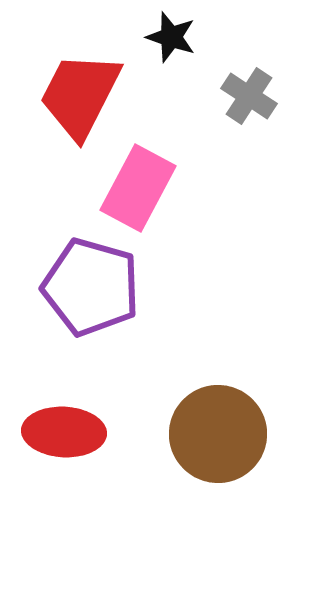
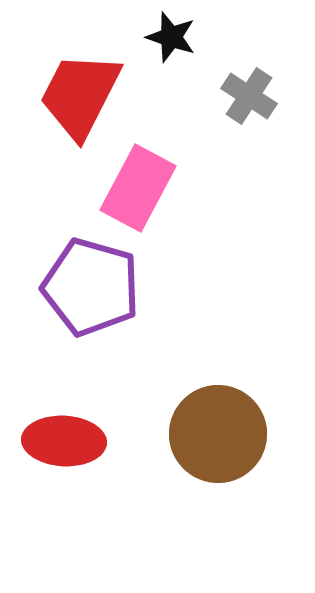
red ellipse: moved 9 px down
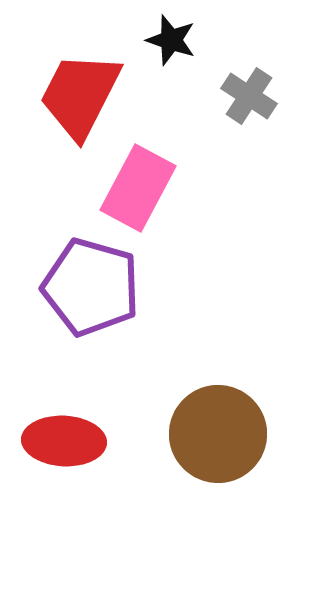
black star: moved 3 px down
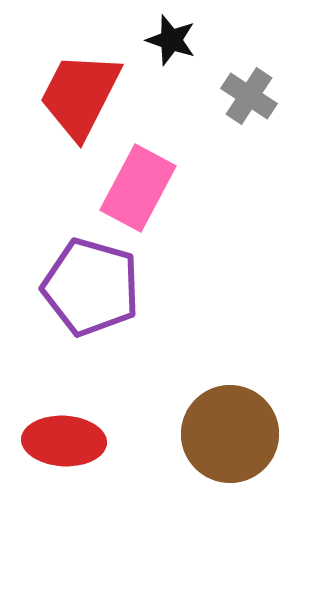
brown circle: moved 12 px right
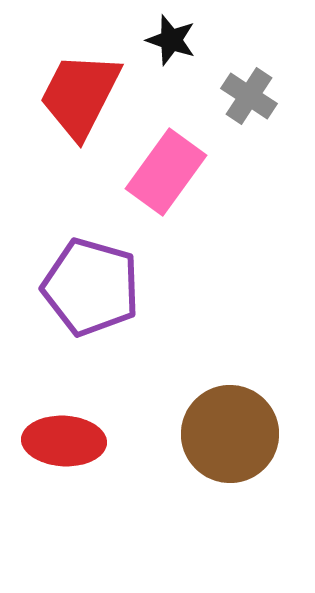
pink rectangle: moved 28 px right, 16 px up; rotated 8 degrees clockwise
